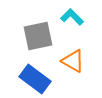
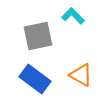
cyan L-shape: moved 1 px right, 1 px up
orange triangle: moved 8 px right, 14 px down
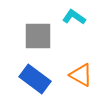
cyan L-shape: moved 1 px right, 1 px down; rotated 10 degrees counterclockwise
gray square: rotated 12 degrees clockwise
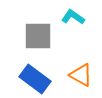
cyan L-shape: moved 1 px left
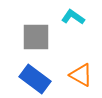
gray square: moved 2 px left, 1 px down
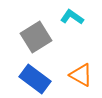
cyan L-shape: moved 1 px left
gray square: rotated 32 degrees counterclockwise
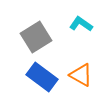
cyan L-shape: moved 9 px right, 7 px down
blue rectangle: moved 7 px right, 2 px up
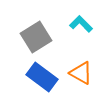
cyan L-shape: rotated 10 degrees clockwise
orange triangle: moved 2 px up
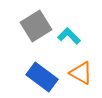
cyan L-shape: moved 12 px left, 12 px down
gray square: moved 11 px up
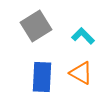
cyan L-shape: moved 14 px right
blue rectangle: rotated 56 degrees clockwise
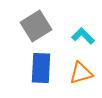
orange triangle: rotated 45 degrees counterclockwise
blue rectangle: moved 1 px left, 9 px up
